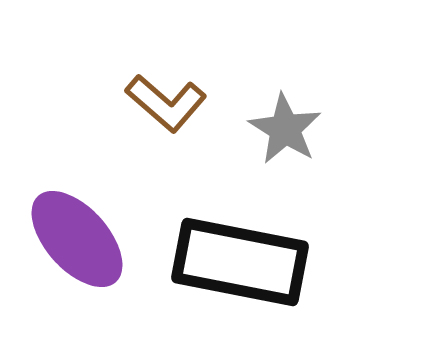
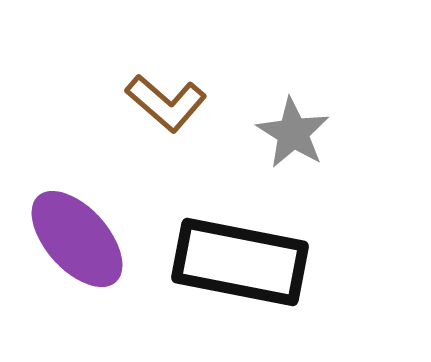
gray star: moved 8 px right, 4 px down
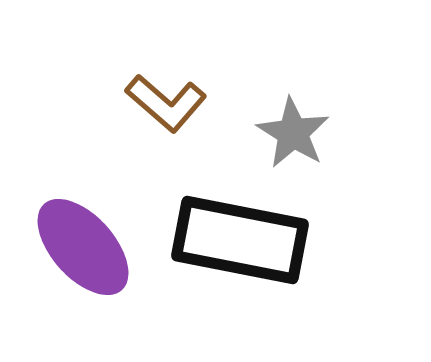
purple ellipse: moved 6 px right, 8 px down
black rectangle: moved 22 px up
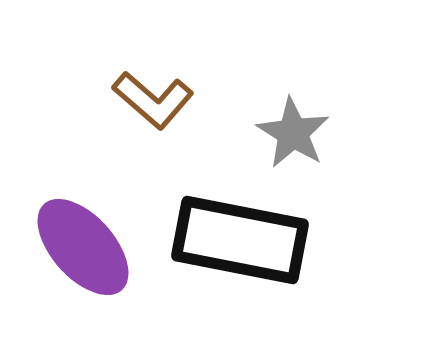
brown L-shape: moved 13 px left, 3 px up
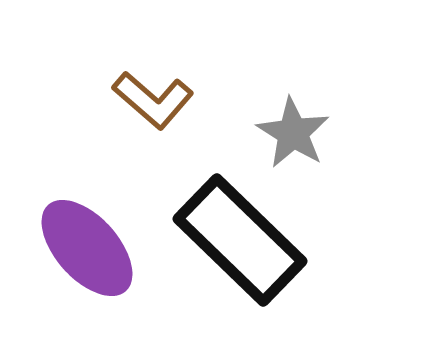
black rectangle: rotated 33 degrees clockwise
purple ellipse: moved 4 px right, 1 px down
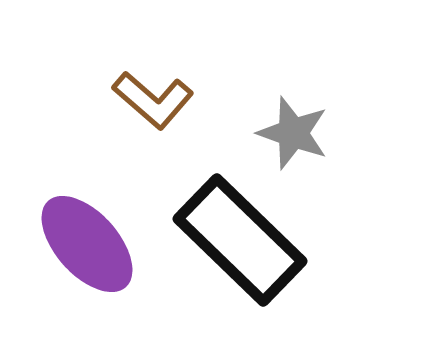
gray star: rotated 12 degrees counterclockwise
purple ellipse: moved 4 px up
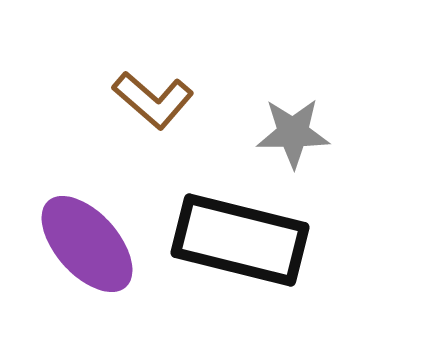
gray star: rotated 20 degrees counterclockwise
black rectangle: rotated 30 degrees counterclockwise
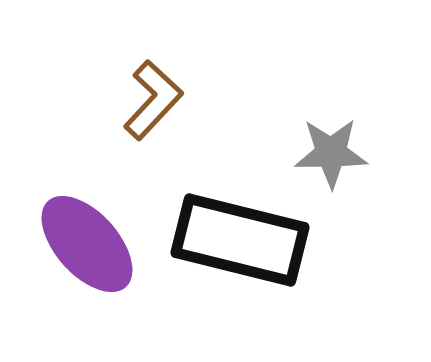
brown L-shape: rotated 88 degrees counterclockwise
gray star: moved 38 px right, 20 px down
